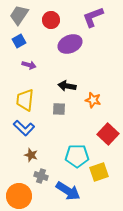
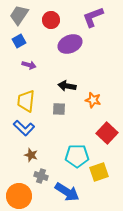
yellow trapezoid: moved 1 px right, 1 px down
red square: moved 1 px left, 1 px up
blue arrow: moved 1 px left, 1 px down
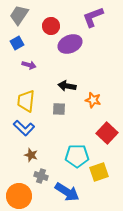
red circle: moved 6 px down
blue square: moved 2 px left, 2 px down
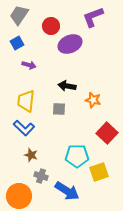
blue arrow: moved 1 px up
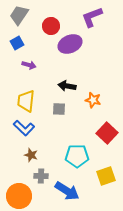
purple L-shape: moved 1 px left
yellow square: moved 7 px right, 4 px down
gray cross: rotated 16 degrees counterclockwise
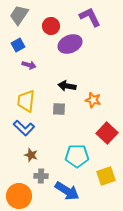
purple L-shape: moved 2 px left; rotated 85 degrees clockwise
blue square: moved 1 px right, 2 px down
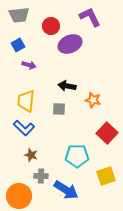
gray trapezoid: rotated 130 degrees counterclockwise
blue arrow: moved 1 px left, 1 px up
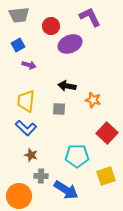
blue L-shape: moved 2 px right
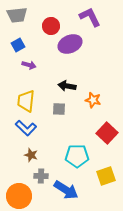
gray trapezoid: moved 2 px left
